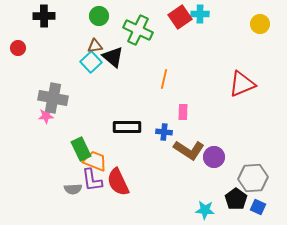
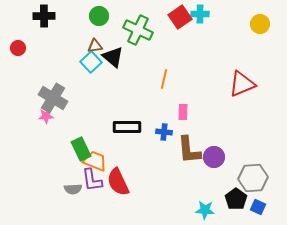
gray cross: rotated 20 degrees clockwise
brown L-shape: rotated 52 degrees clockwise
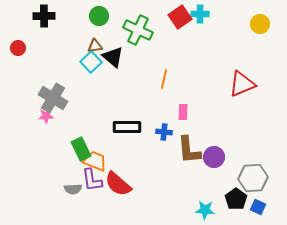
red semicircle: moved 2 px down; rotated 24 degrees counterclockwise
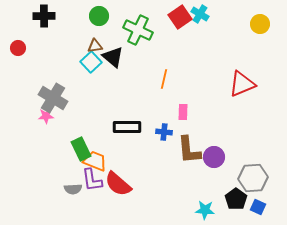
cyan cross: rotated 30 degrees clockwise
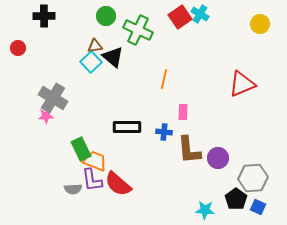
green circle: moved 7 px right
purple circle: moved 4 px right, 1 px down
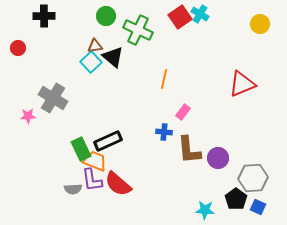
pink rectangle: rotated 35 degrees clockwise
pink star: moved 18 px left
black rectangle: moved 19 px left, 14 px down; rotated 24 degrees counterclockwise
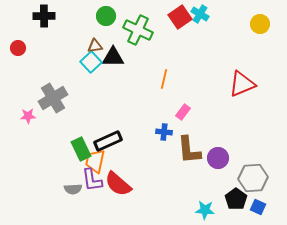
black triangle: rotated 40 degrees counterclockwise
gray cross: rotated 28 degrees clockwise
orange trapezoid: rotated 100 degrees counterclockwise
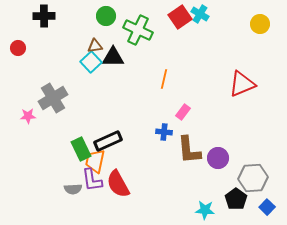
red semicircle: rotated 20 degrees clockwise
blue square: moved 9 px right; rotated 21 degrees clockwise
